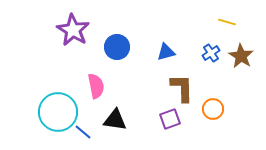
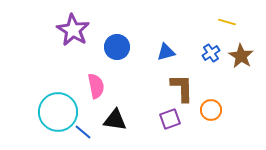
orange circle: moved 2 px left, 1 px down
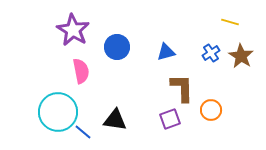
yellow line: moved 3 px right
pink semicircle: moved 15 px left, 15 px up
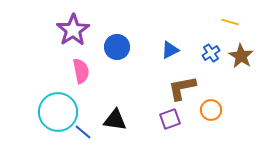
purple star: rotated 8 degrees clockwise
blue triangle: moved 4 px right, 2 px up; rotated 12 degrees counterclockwise
brown L-shape: rotated 100 degrees counterclockwise
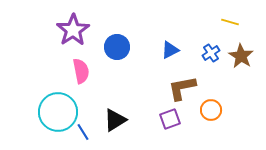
black triangle: rotated 40 degrees counterclockwise
blue line: rotated 18 degrees clockwise
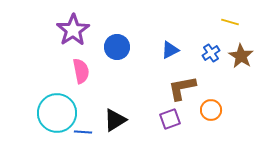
cyan circle: moved 1 px left, 1 px down
blue line: rotated 54 degrees counterclockwise
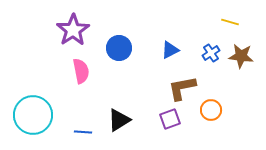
blue circle: moved 2 px right, 1 px down
brown star: rotated 25 degrees counterclockwise
cyan circle: moved 24 px left, 2 px down
black triangle: moved 4 px right
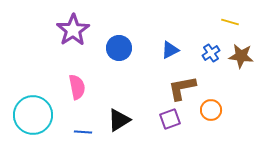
pink semicircle: moved 4 px left, 16 px down
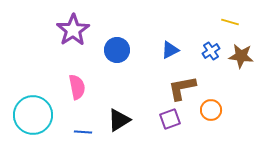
blue circle: moved 2 px left, 2 px down
blue cross: moved 2 px up
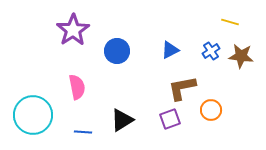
blue circle: moved 1 px down
black triangle: moved 3 px right
